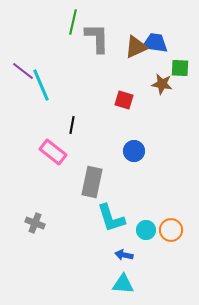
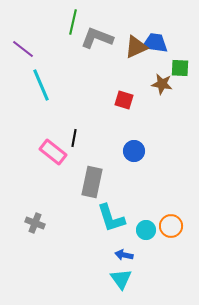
gray L-shape: rotated 68 degrees counterclockwise
purple line: moved 22 px up
black line: moved 2 px right, 13 px down
orange circle: moved 4 px up
cyan triangle: moved 2 px left, 5 px up; rotated 50 degrees clockwise
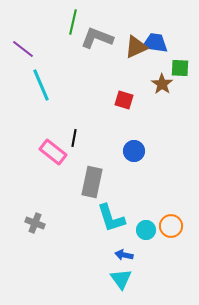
brown star: rotated 25 degrees clockwise
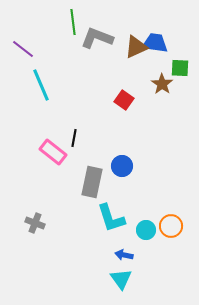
green line: rotated 20 degrees counterclockwise
red square: rotated 18 degrees clockwise
blue circle: moved 12 px left, 15 px down
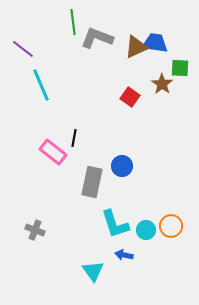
red square: moved 6 px right, 3 px up
cyan L-shape: moved 4 px right, 6 px down
gray cross: moved 7 px down
cyan triangle: moved 28 px left, 8 px up
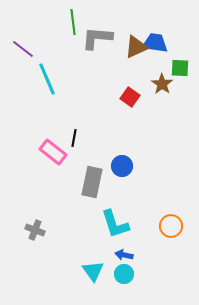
gray L-shape: rotated 16 degrees counterclockwise
cyan line: moved 6 px right, 6 px up
cyan circle: moved 22 px left, 44 px down
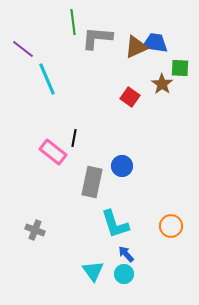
blue arrow: moved 2 px right, 1 px up; rotated 36 degrees clockwise
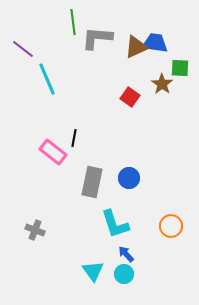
blue circle: moved 7 px right, 12 px down
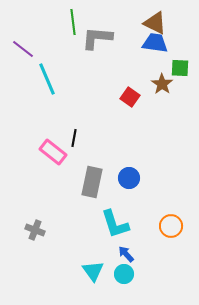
brown triangle: moved 19 px right, 24 px up; rotated 50 degrees clockwise
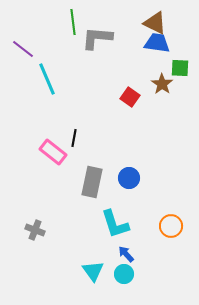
blue trapezoid: moved 2 px right
